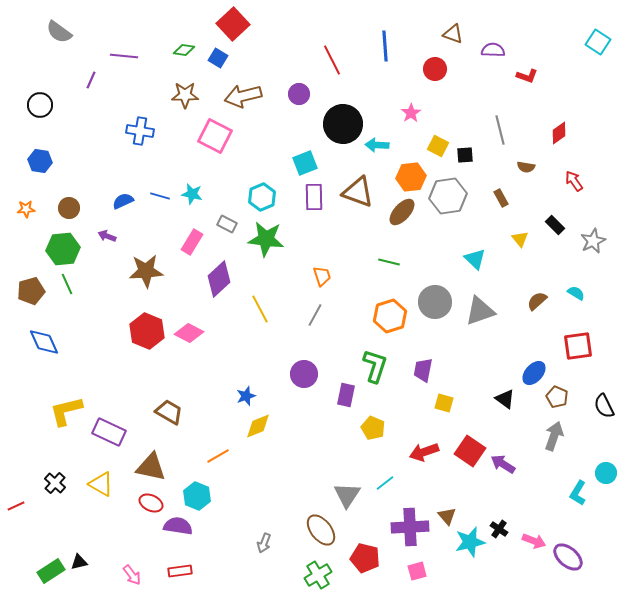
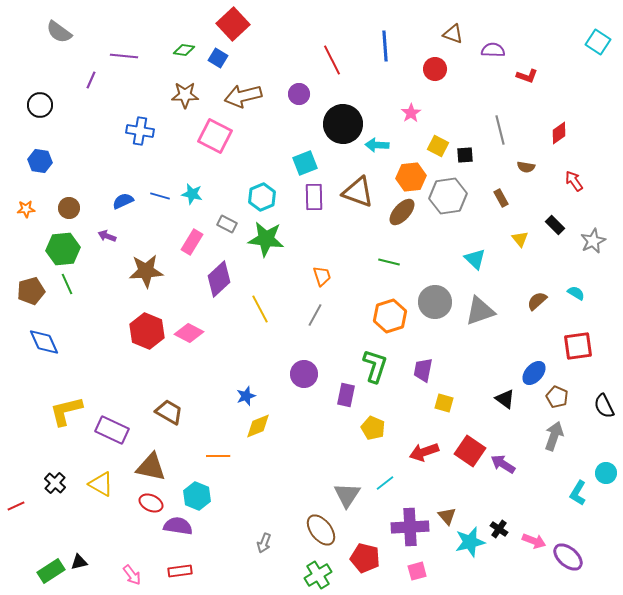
purple rectangle at (109, 432): moved 3 px right, 2 px up
orange line at (218, 456): rotated 30 degrees clockwise
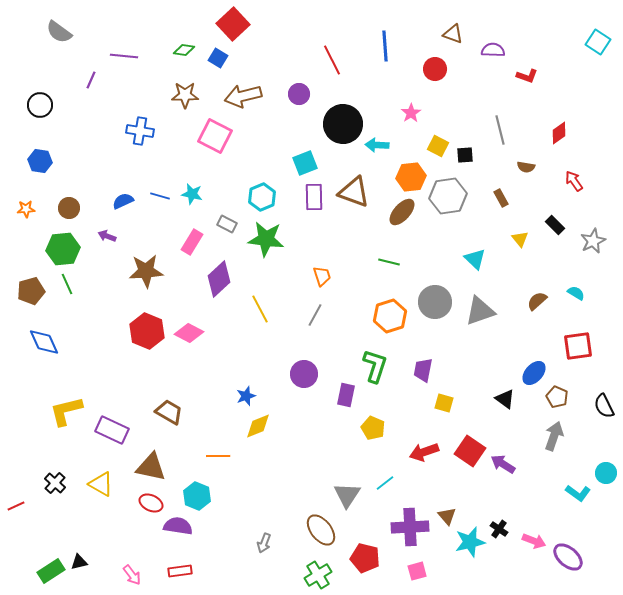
brown triangle at (358, 192): moved 4 px left
cyan L-shape at (578, 493): rotated 85 degrees counterclockwise
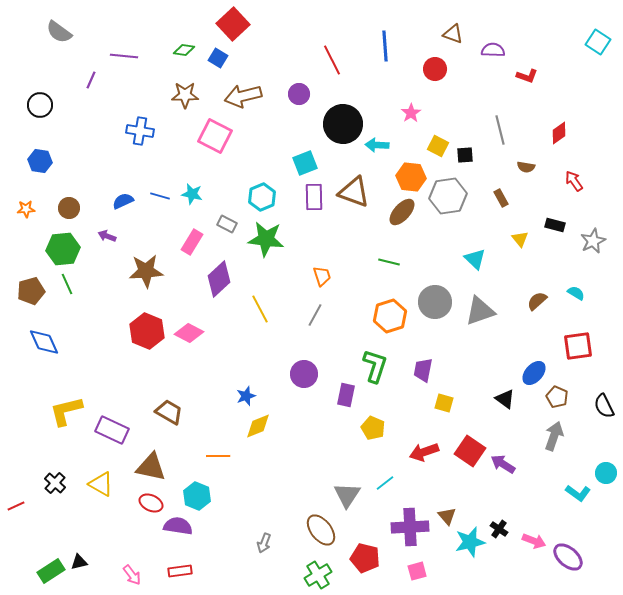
orange hexagon at (411, 177): rotated 12 degrees clockwise
black rectangle at (555, 225): rotated 30 degrees counterclockwise
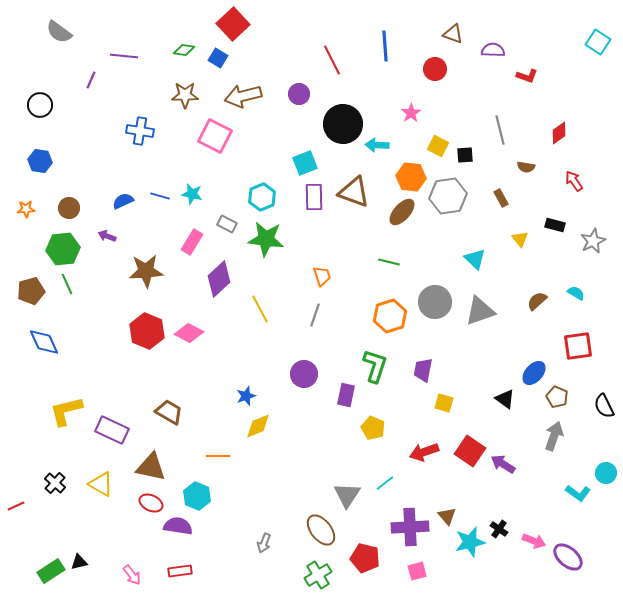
gray line at (315, 315): rotated 10 degrees counterclockwise
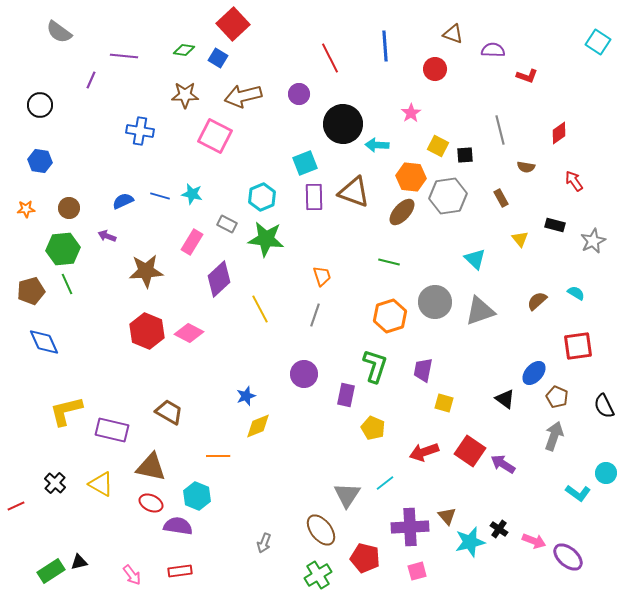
red line at (332, 60): moved 2 px left, 2 px up
purple rectangle at (112, 430): rotated 12 degrees counterclockwise
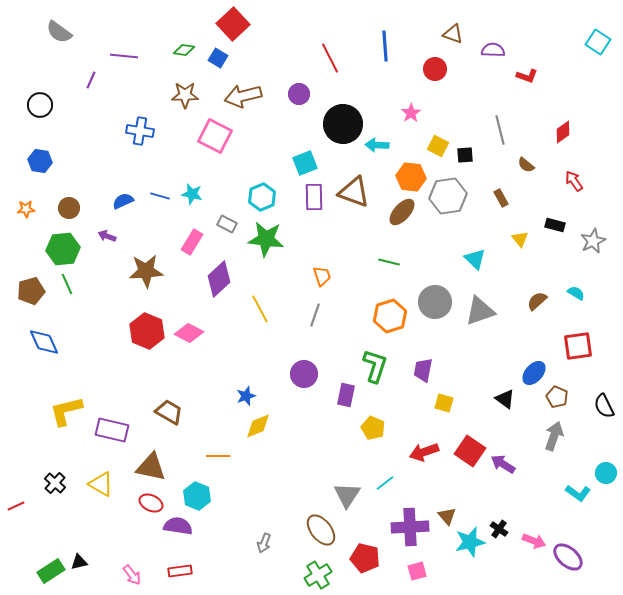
red diamond at (559, 133): moved 4 px right, 1 px up
brown semicircle at (526, 167): moved 2 px up; rotated 30 degrees clockwise
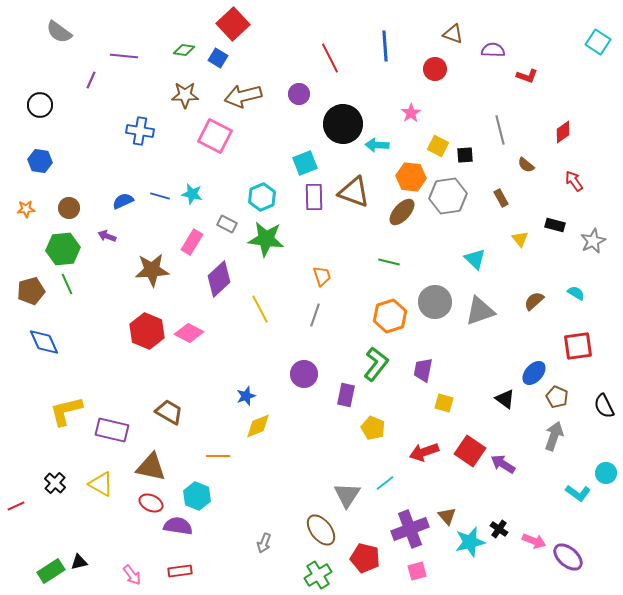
brown star at (146, 271): moved 6 px right, 1 px up
brown semicircle at (537, 301): moved 3 px left
green L-shape at (375, 366): moved 1 px right, 2 px up; rotated 20 degrees clockwise
purple cross at (410, 527): moved 2 px down; rotated 18 degrees counterclockwise
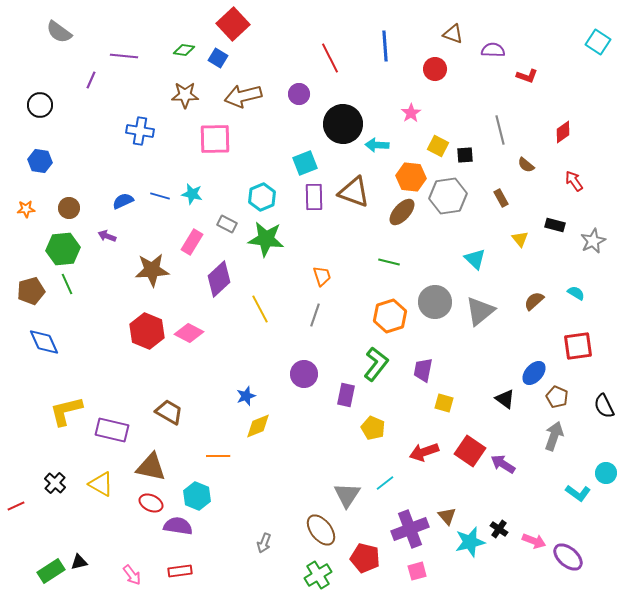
pink square at (215, 136): moved 3 px down; rotated 28 degrees counterclockwise
gray triangle at (480, 311): rotated 20 degrees counterclockwise
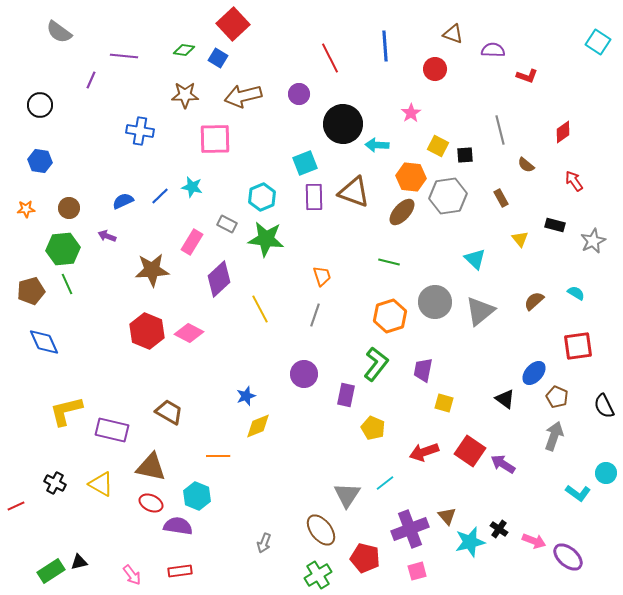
cyan star at (192, 194): moved 7 px up
blue line at (160, 196): rotated 60 degrees counterclockwise
black cross at (55, 483): rotated 15 degrees counterclockwise
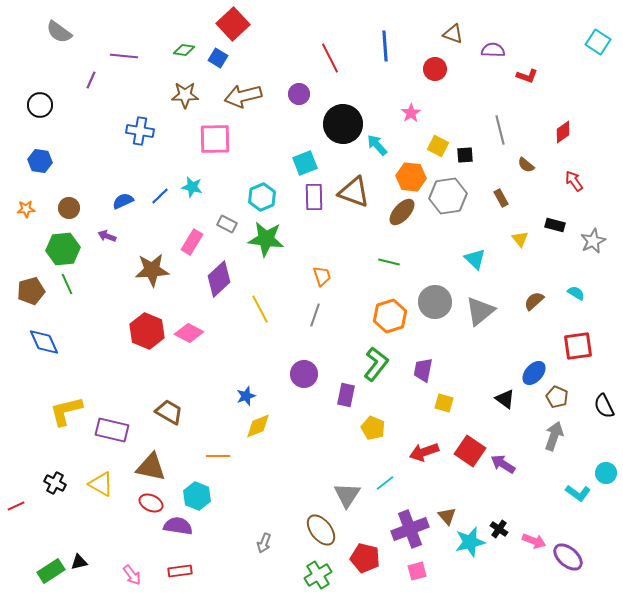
cyan arrow at (377, 145): rotated 45 degrees clockwise
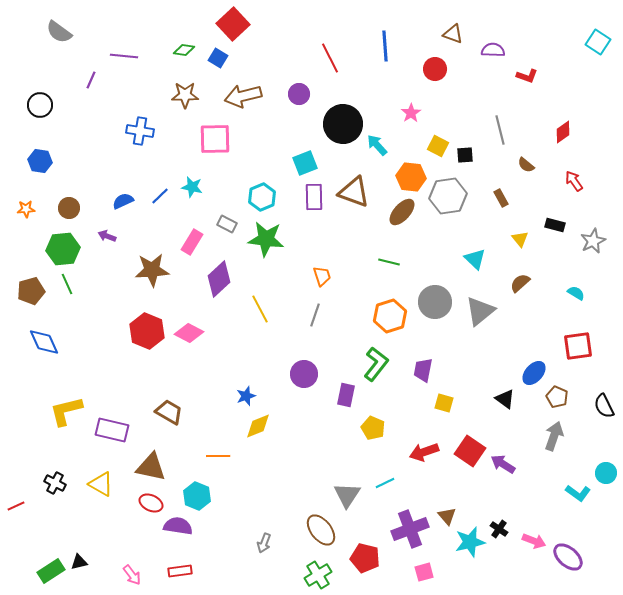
brown semicircle at (534, 301): moved 14 px left, 18 px up
cyan line at (385, 483): rotated 12 degrees clockwise
pink square at (417, 571): moved 7 px right, 1 px down
